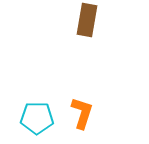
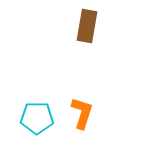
brown rectangle: moved 6 px down
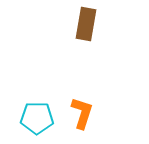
brown rectangle: moved 1 px left, 2 px up
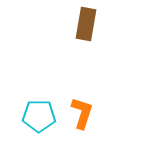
cyan pentagon: moved 2 px right, 2 px up
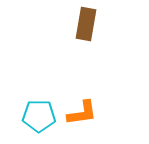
orange L-shape: rotated 64 degrees clockwise
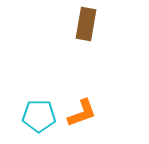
orange L-shape: rotated 12 degrees counterclockwise
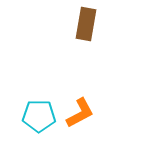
orange L-shape: moved 2 px left; rotated 8 degrees counterclockwise
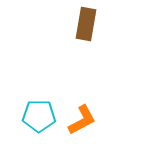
orange L-shape: moved 2 px right, 7 px down
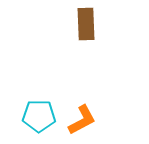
brown rectangle: rotated 12 degrees counterclockwise
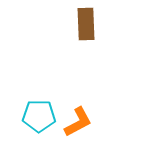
orange L-shape: moved 4 px left, 2 px down
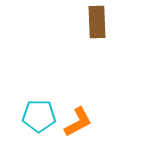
brown rectangle: moved 11 px right, 2 px up
